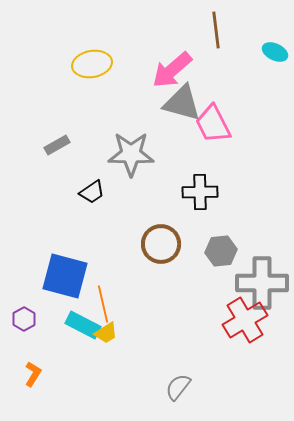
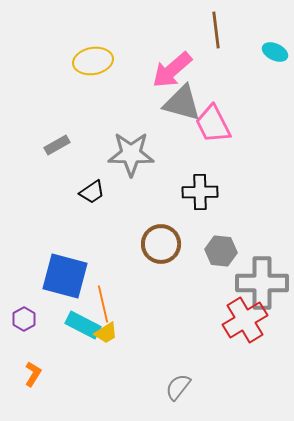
yellow ellipse: moved 1 px right, 3 px up
gray hexagon: rotated 12 degrees clockwise
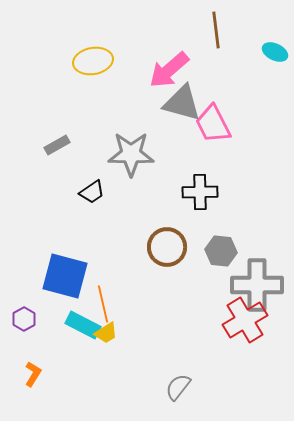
pink arrow: moved 3 px left
brown circle: moved 6 px right, 3 px down
gray cross: moved 5 px left, 2 px down
